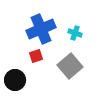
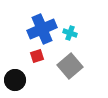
blue cross: moved 1 px right
cyan cross: moved 5 px left
red square: moved 1 px right
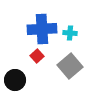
blue cross: rotated 20 degrees clockwise
cyan cross: rotated 16 degrees counterclockwise
red square: rotated 24 degrees counterclockwise
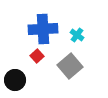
blue cross: moved 1 px right
cyan cross: moved 7 px right, 2 px down; rotated 32 degrees clockwise
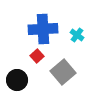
gray square: moved 7 px left, 6 px down
black circle: moved 2 px right
